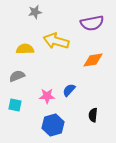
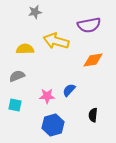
purple semicircle: moved 3 px left, 2 px down
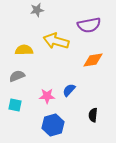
gray star: moved 2 px right, 2 px up
yellow semicircle: moved 1 px left, 1 px down
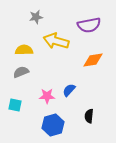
gray star: moved 1 px left, 7 px down
gray semicircle: moved 4 px right, 4 px up
black semicircle: moved 4 px left, 1 px down
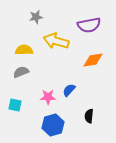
pink star: moved 1 px right, 1 px down
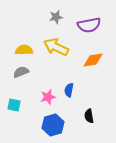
gray star: moved 20 px right
yellow arrow: moved 6 px down; rotated 10 degrees clockwise
blue semicircle: rotated 32 degrees counterclockwise
pink star: rotated 14 degrees counterclockwise
cyan square: moved 1 px left
black semicircle: rotated 16 degrees counterclockwise
